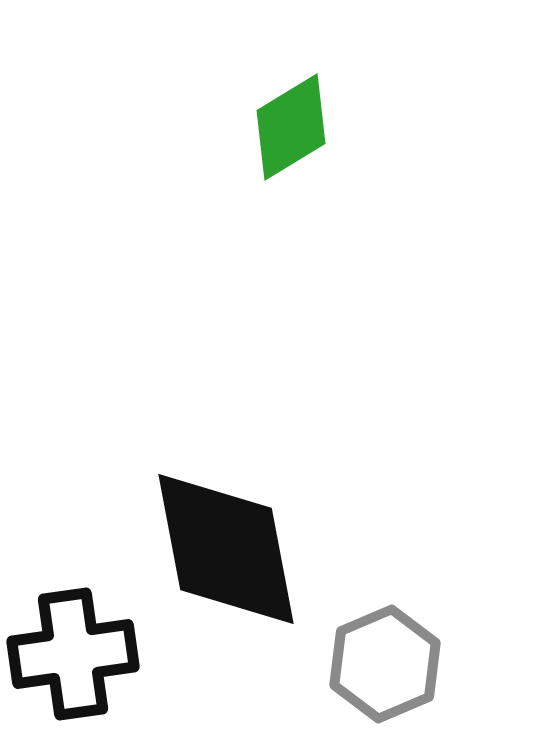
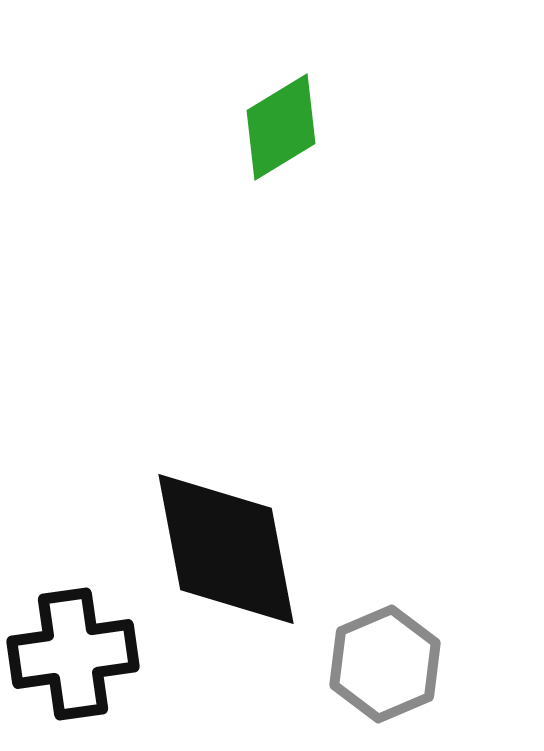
green diamond: moved 10 px left
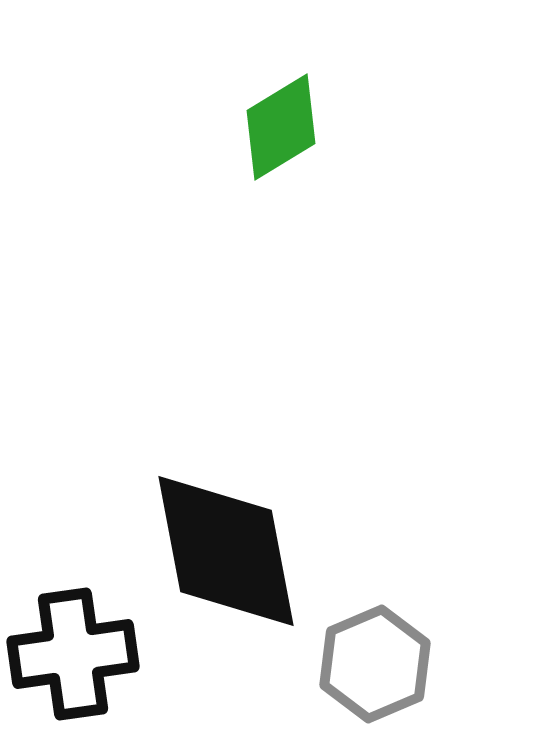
black diamond: moved 2 px down
gray hexagon: moved 10 px left
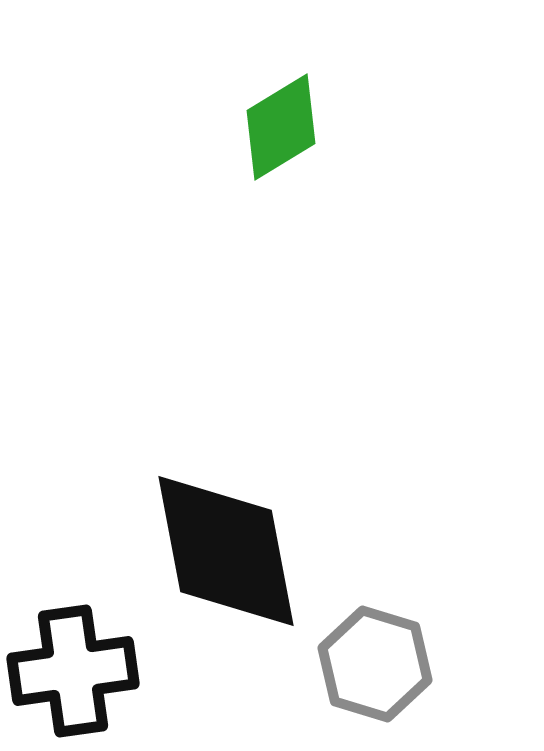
black cross: moved 17 px down
gray hexagon: rotated 20 degrees counterclockwise
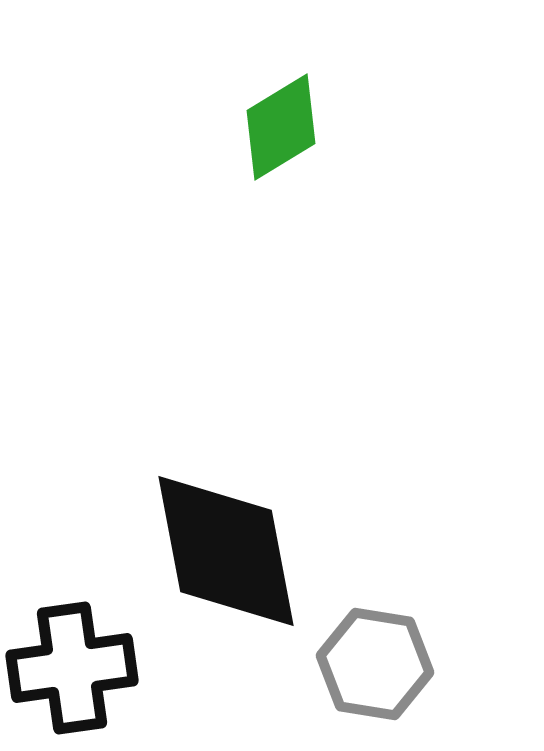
gray hexagon: rotated 8 degrees counterclockwise
black cross: moved 1 px left, 3 px up
